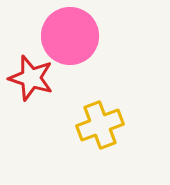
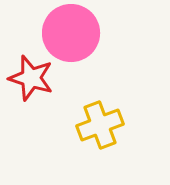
pink circle: moved 1 px right, 3 px up
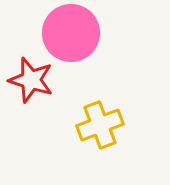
red star: moved 2 px down
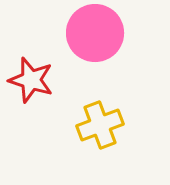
pink circle: moved 24 px right
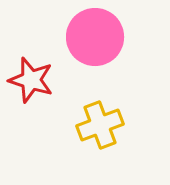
pink circle: moved 4 px down
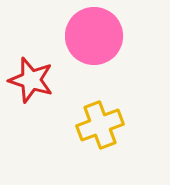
pink circle: moved 1 px left, 1 px up
